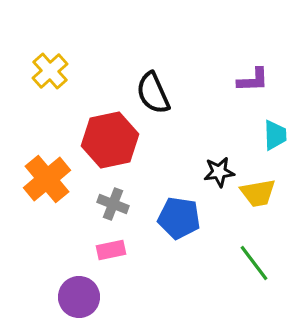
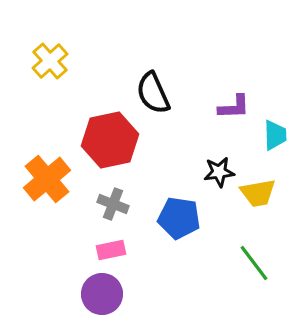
yellow cross: moved 10 px up
purple L-shape: moved 19 px left, 27 px down
purple circle: moved 23 px right, 3 px up
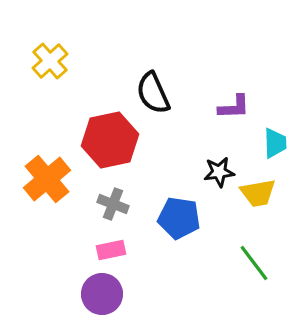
cyan trapezoid: moved 8 px down
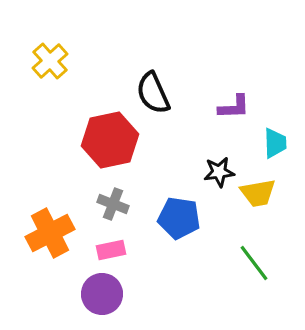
orange cross: moved 3 px right, 54 px down; rotated 12 degrees clockwise
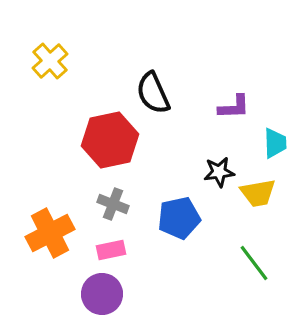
blue pentagon: rotated 21 degrees counterclockwise
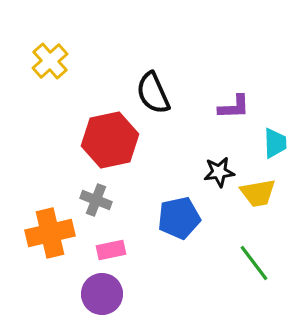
gray cross: moved 17 px left, 4 px up
orange cross: rotated 15 degrees clockwise
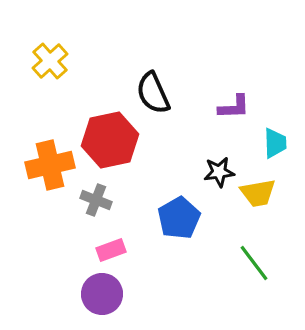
blue pentagon: rotated 18 degrees counterclockwise
orange cross: moved 68 px up
pink rectangle: rotated 8 degrees counterclockwise
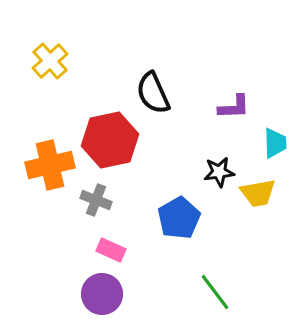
pink rectangle: rotated 44 degrees clockwise
green line: moved 39 px left, 29 px down
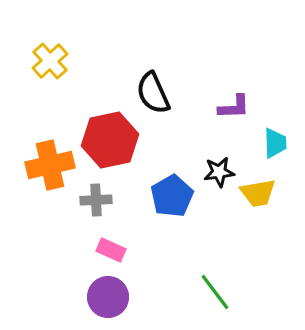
gray cross: rotated 24 degrees counterclockwise
blue pentagon: moved 7 px left, 22 px up
purple circle: moved 6 px right, 3 px down
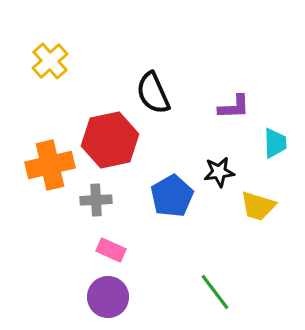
yellow trapezoid: moved 13 px down; rotated 27 degrees clockwise
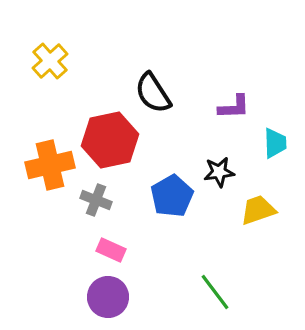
black semicircle: rotated 9 degrees counterclockwise
gray cross: rotated 24 degrees clockwise
yellow trapezoid: moved 4 px down; rotated 144 degrees clockwise
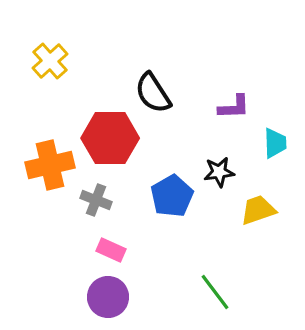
red hexagon: moved 2 px up; rotated 12 degrees clockwise
